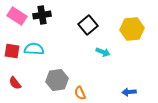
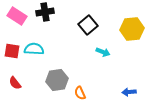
black cross: moved 3 px right, 3 px up
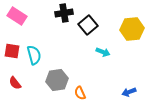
black cross: moved 19 px right, 1 px down
cyan semicircle: moved 6 px down; rotated 72 degrees clockwise
blue arrow: rotated 16 degrees counterclockwise
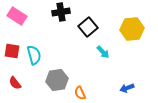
black cross: moved 3 px left, 1 px up
black square: moved 2 px down
cyan arrow: rotated 24 degrees clockwise
blue arrow: moved 2 px left, 4 px up
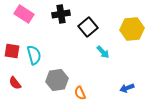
black cross: moved 2 px down
pink rectangle: moved 7 px right, 2 px up
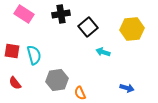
cyan arrow: rotated 152 degrees clockwise
blue arrow: rotated 144 degrees counterclockwise
